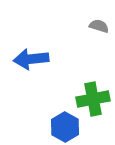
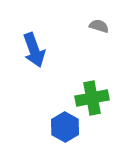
blue arrow: moved 3 px right, 9 px up; rotated 104 degrees counterclockwise
green cross: moved 1 px left, 1 px up
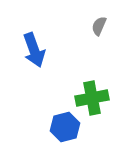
gray semicircle: rotated 84 degrees counterclockwise
blue hexagon: rotated 16 degrees clockwise
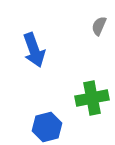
blue hexagon: moved 18 px left
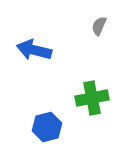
blue arrow: rotated 124 degrees clockwise
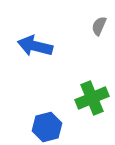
blue arrow: moved 1 px right, 4 px up
green cross: rotated 12 degrees counterclockwise
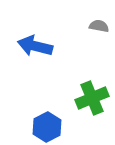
gray semicircle: rotated 78 degrees clockwise
blue hexagon: rotated 12 degrees counterclockwise
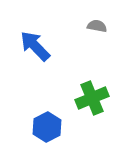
gray semicircle: moved 2 px left
blue arrow: rotated 32 degrees clockwise
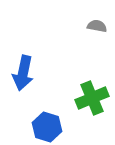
blue arrow: moved 12 px left, 27 px down; rotated 124 degrees counterclockwise
blue hexagon: rotated 16 degrees counterclockwise
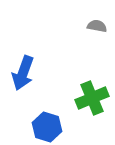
blue arrow: rotated 8 degrees clockwise
